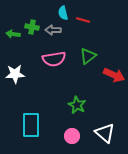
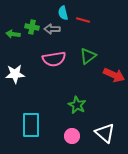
gray arrow: moved 1 px left, 1 px up
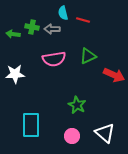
green triangle: rotated 12 degrees clockwise
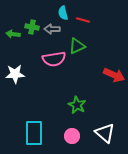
green triangle: moved 11 px left, 10 px up
cyan rectangle: moved 3 px right, 8 px down
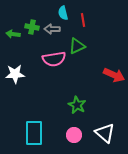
red line: rotated 64 degrees clockwise
pink circle: moved 2 px right, 1 px up
